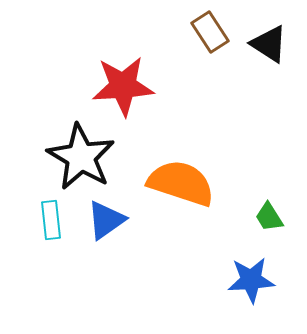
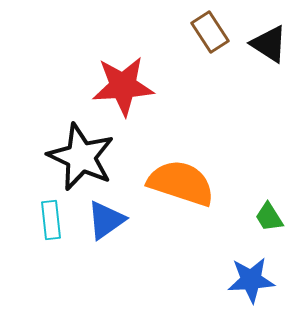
black star: rotated 6 degrees counterclockwise
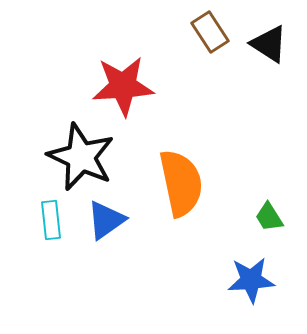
orange semicircle: rotated 60 degrees clockwise
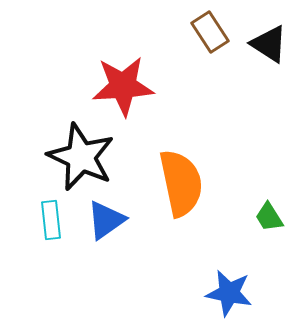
blue star: moved 22 px left, 13 px down; rotated 15 degrees clockwise
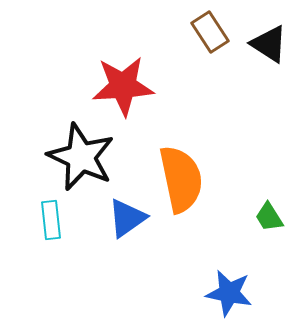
orange semicircle: moved 4 px up
blue triangle: moved 21 px right, 2 px up
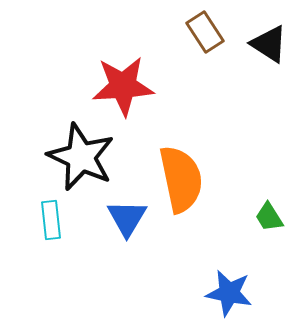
brown rectangle: moved 5 px left
blue triangle: rotated 24 degrees counterclockwise
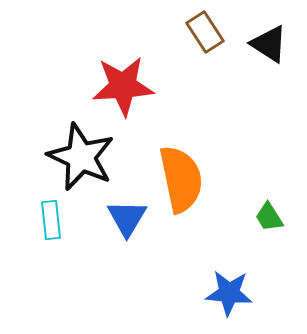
blue star: rotated 6 degrees counterclockwise
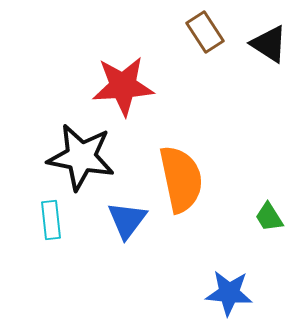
black star: rotated 14 degrees counterclockwise
blue triangle: moved 2 px down; rotated 6 degrees clockwise
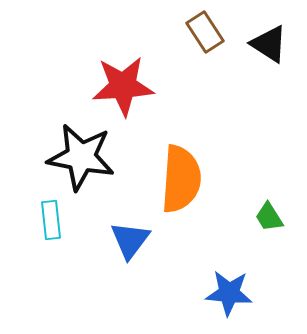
orange semicircle: rotated 16 degrees clockwise
blue triangle: moved 3 px right, 20 px down
